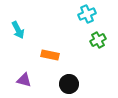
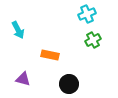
green cross: moved 5 px left
purple triangle: moved 1 px left, 1 px up
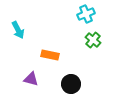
cyan cross: moved 1 px left
green cross: rotated 21 degrees counterclockwise
purple triangle: moved 8 px right
black circle: moved 2 px right
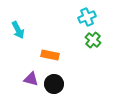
cyan cross: moved 1 px right, 3 px down
black circle: moved 17 px left
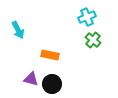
black circle: moved 2 px left
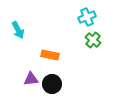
purple triangle: rotated 21 degrees counterclockwise
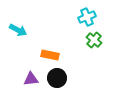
cyan arrow: rotated 36 degrees counterclockwise
green cross: moved 1 px right
black circle: moved 5 px right, 6 px up
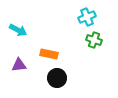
green cross: rotated 21 degrees counterclockwise
orange rectangle: moved 1 px left, 1 px up
purple triangle: moved 12 px left, 14 px up
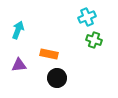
cyan arrow: rotated 96 degrees counterclockwise
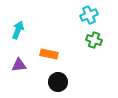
cyan cross: moved 2 px right, 2 px up
black circle: moved 1 px right, 4 px down
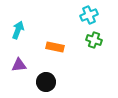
orange rectangle: moved 6 px right, 7 px up
black circle: moved 12 px left
